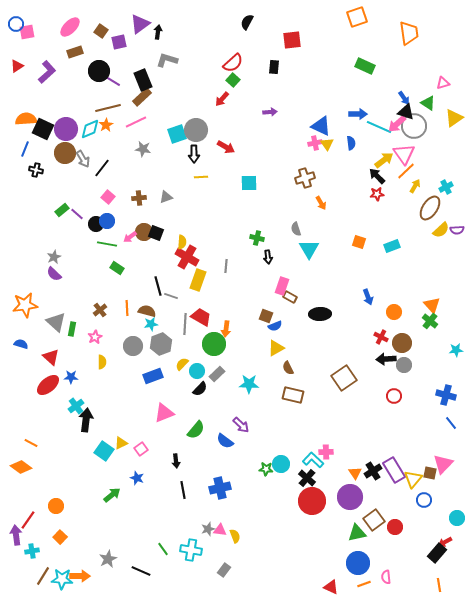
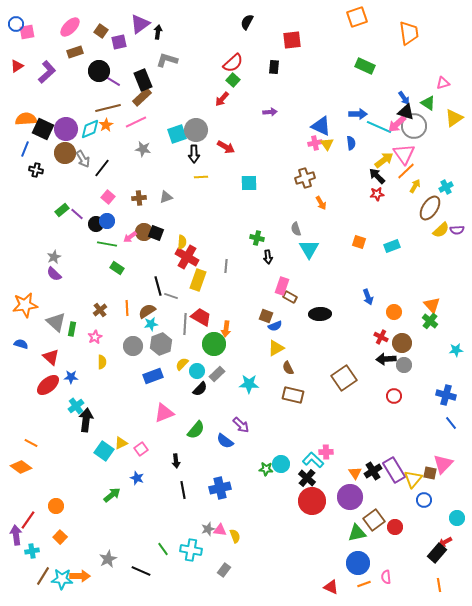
brown semicircle at (147, 311): rotated 48 degrees counterclockwise
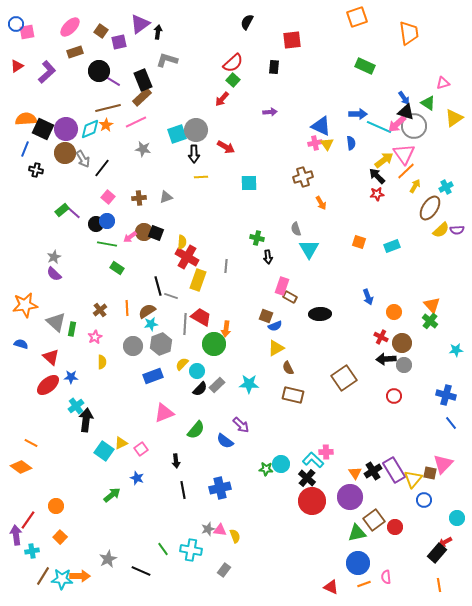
brown cross at (305, 178): moved 2 px left, 1 px up
purple line at (77, 214): moved 3 px left, 1 px up
gray rectangle at (217, 374): moved 11 px down
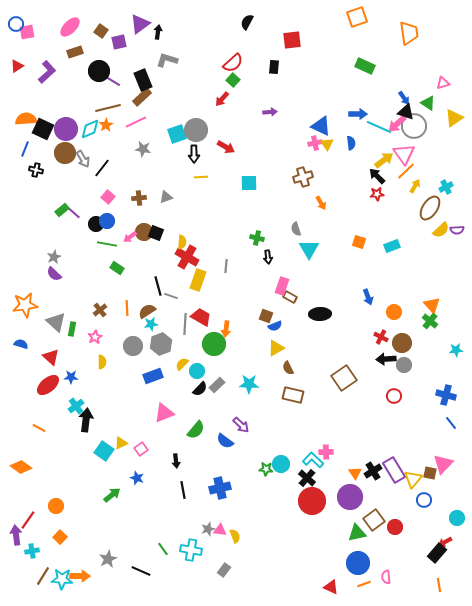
orange line at (31, 443): moved 8 px right, 15 px up
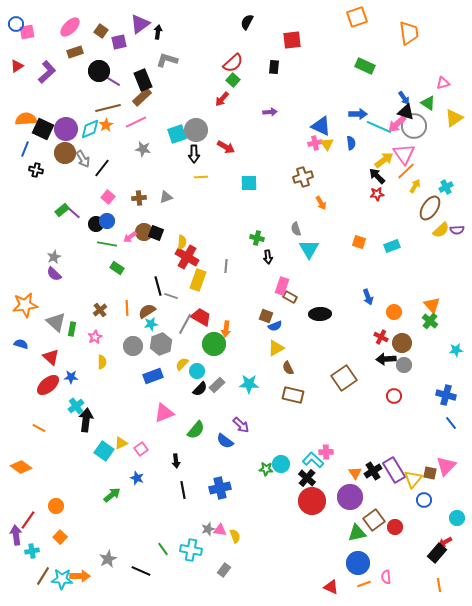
gray line at (185, 324): rotated 25 degrees clockwise
pink triangle at (443, 464): moved 3 px right, 2 px down
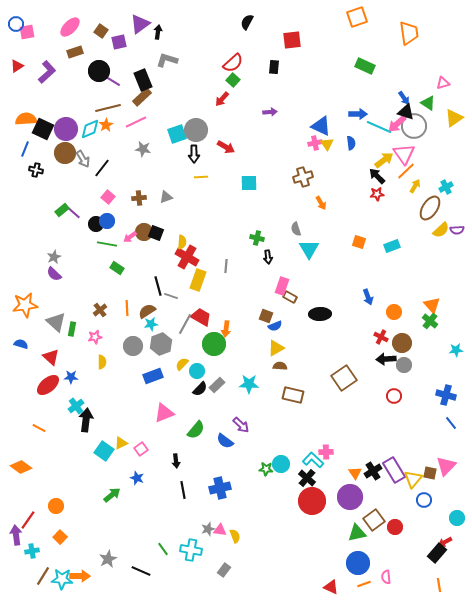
pink star at (95, 337): rotated 16 degrees clockwise
brown semicircle at (288, 368): moved 8 px left, 2 px up; rotated 120 degrees clockwise
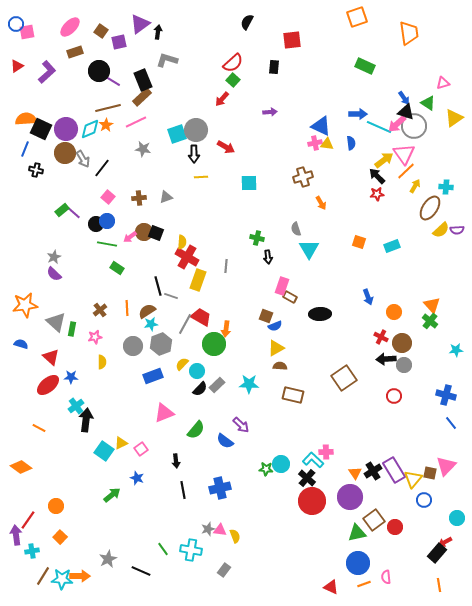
black square at (43, 129): moved 2 px left
yellow triangle at (327, 144): rotated 48 degrees counterclockwise
cyan cross at (446, 187): rotated 32 degrees clockwise
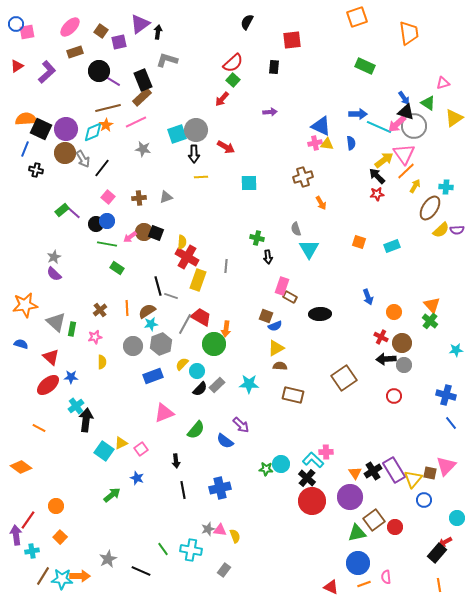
cyan diamond at (90, 129): moved 3 px right, 3 px down
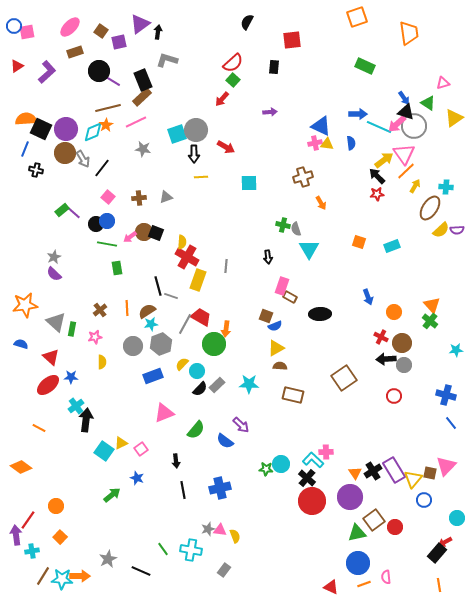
blue circle at (16, 24): moved 2 px left, 2 px down
green cross at (257, 238): moved 26 px right, 13 px up
green rectangle at (117, 268): rotated 48 degrees clockwise
